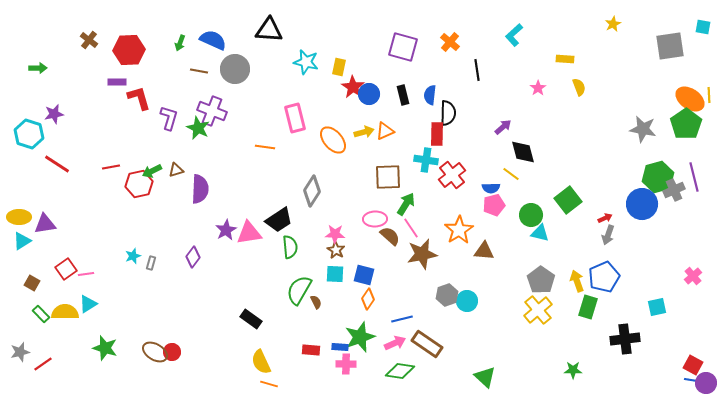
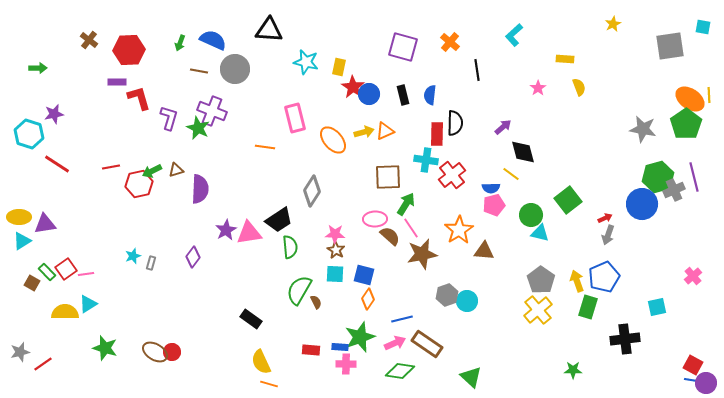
black semicircle at (448, 113): moved 7 px right, 10 px down
green rectangle at (41, 314): moved 6 px right, 42 px up
green triangle at (485, 377): moved 14 px left
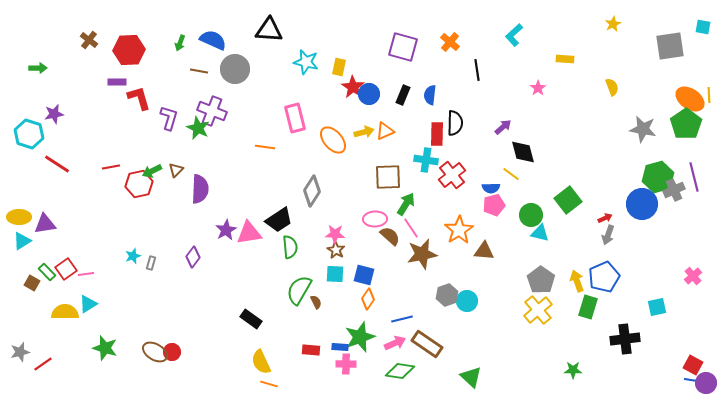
yellow semicircle at (579, 87): moved 33 px right
black rectangle at (403, 95): rotated 36 degrees clockwise
brown triangle at (176, 170): rotated 28 degrees counterclockwise
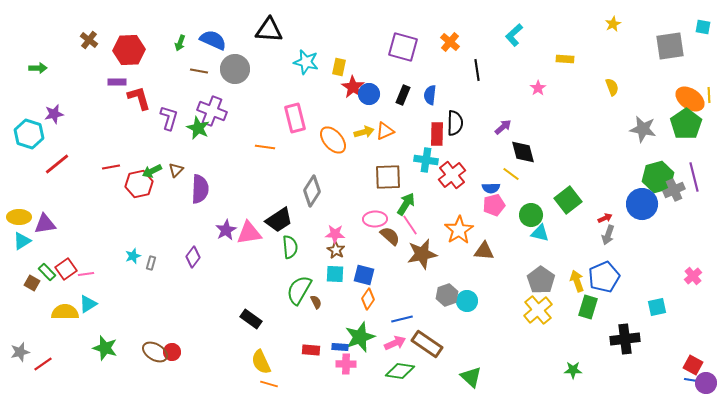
red line at (57, 164): rotated 72 degrees counterclockwise
pink line at (411, 228): moved 1 px left, 3 px up
